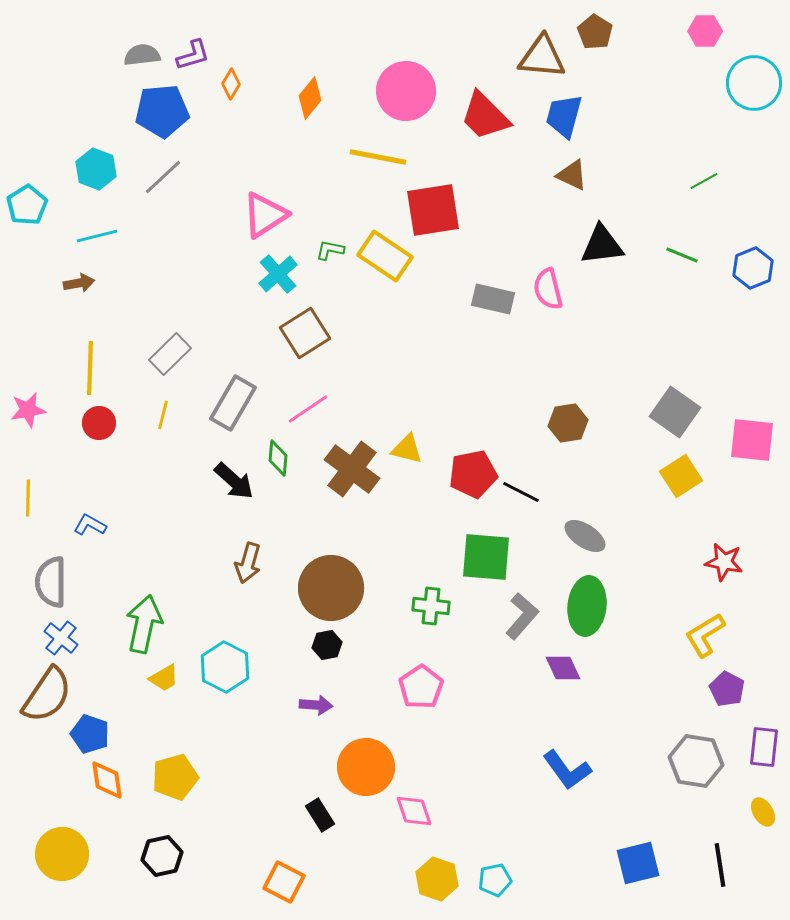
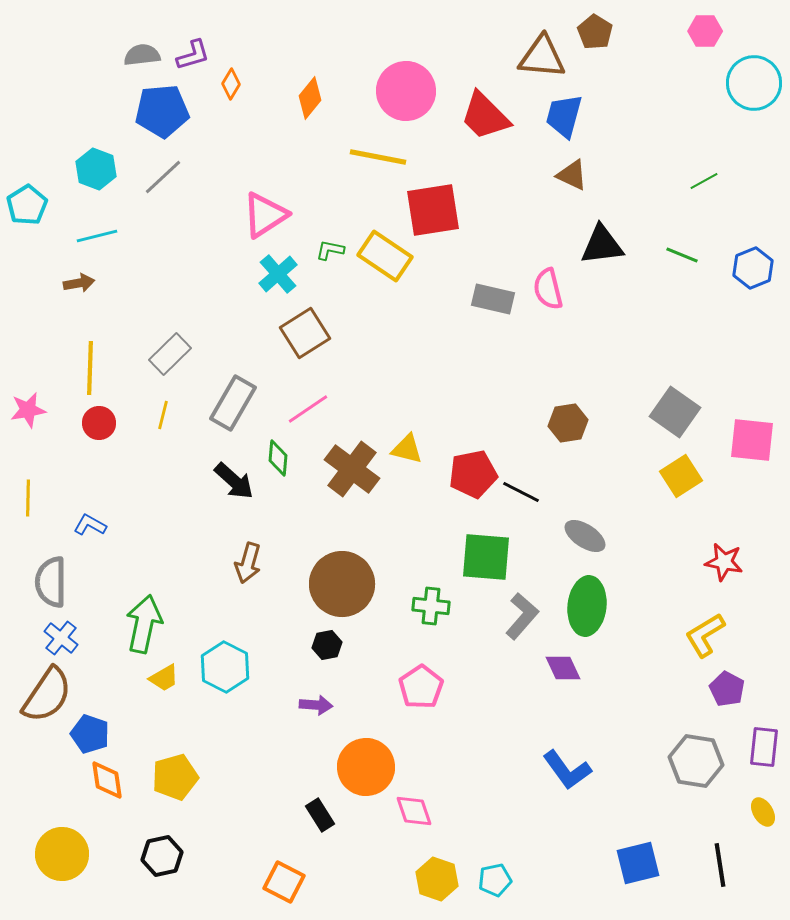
brown circle at (331, 588): moved 11 px right, 4 px up
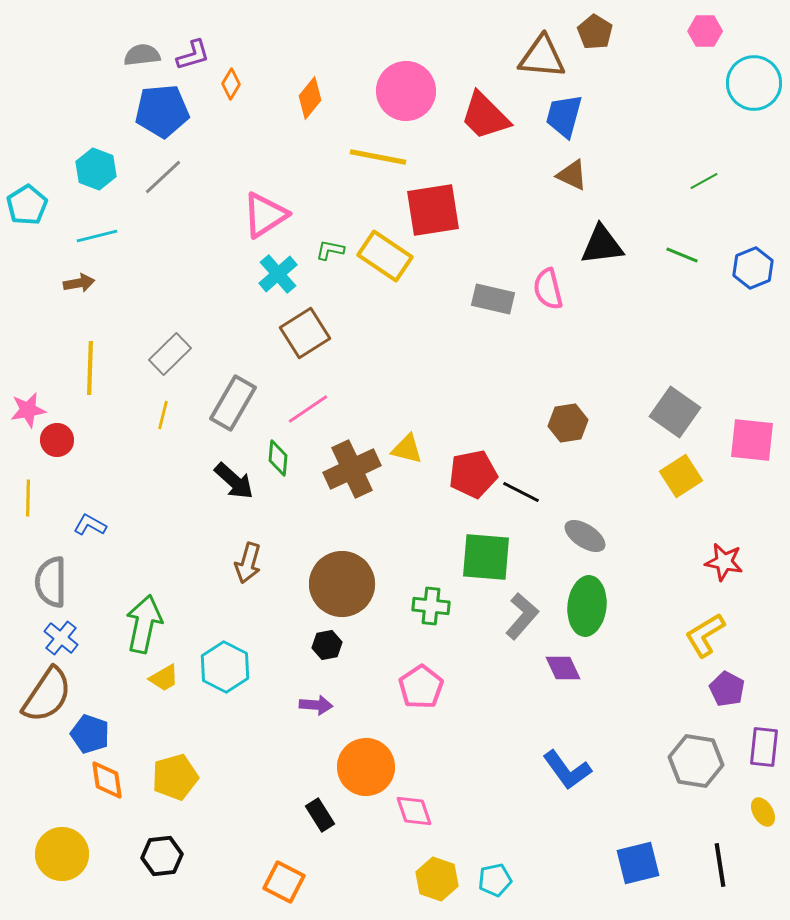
red circle at (99, 423): moved 42 px left, 17 px down
brown cross at (352, 469): rotated 28 degrees clockwise
black hexagon at (162, 856): rotated 6 degrees clockwise
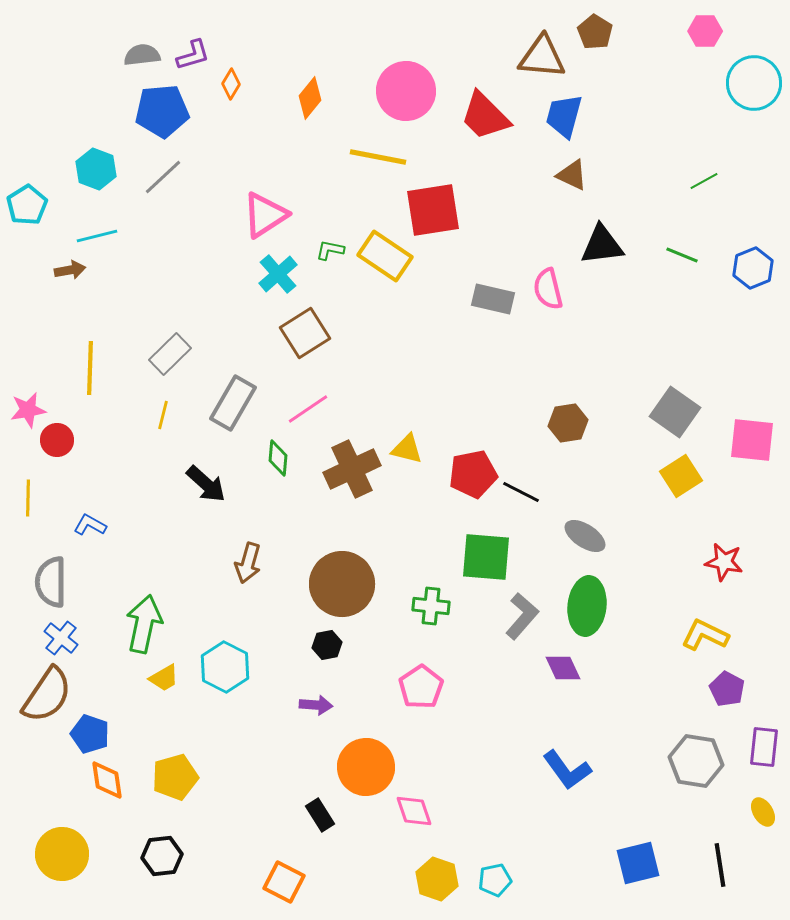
brown arrow at (79, 283): moved 9 px left, 13 px up
black arrow at (234, 481): moved 28 px left, 3 px down
yellow L-shape at (705, 635): rotated 57 degrees clockwise
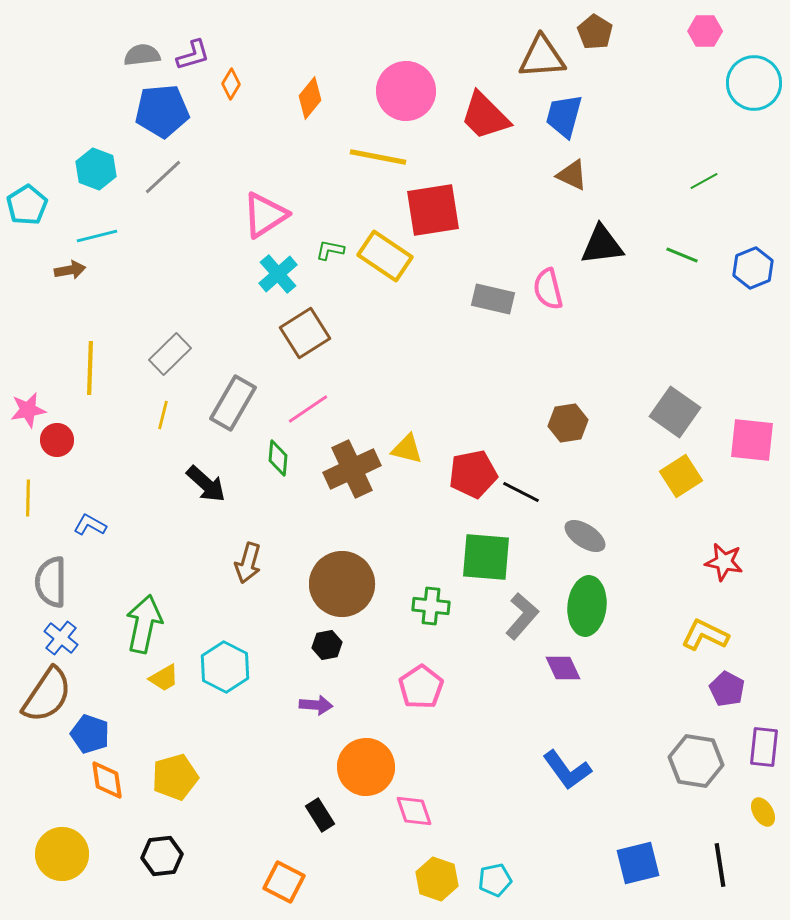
brown triangle at (542, 57): rotated 9 degrees counterclockwise
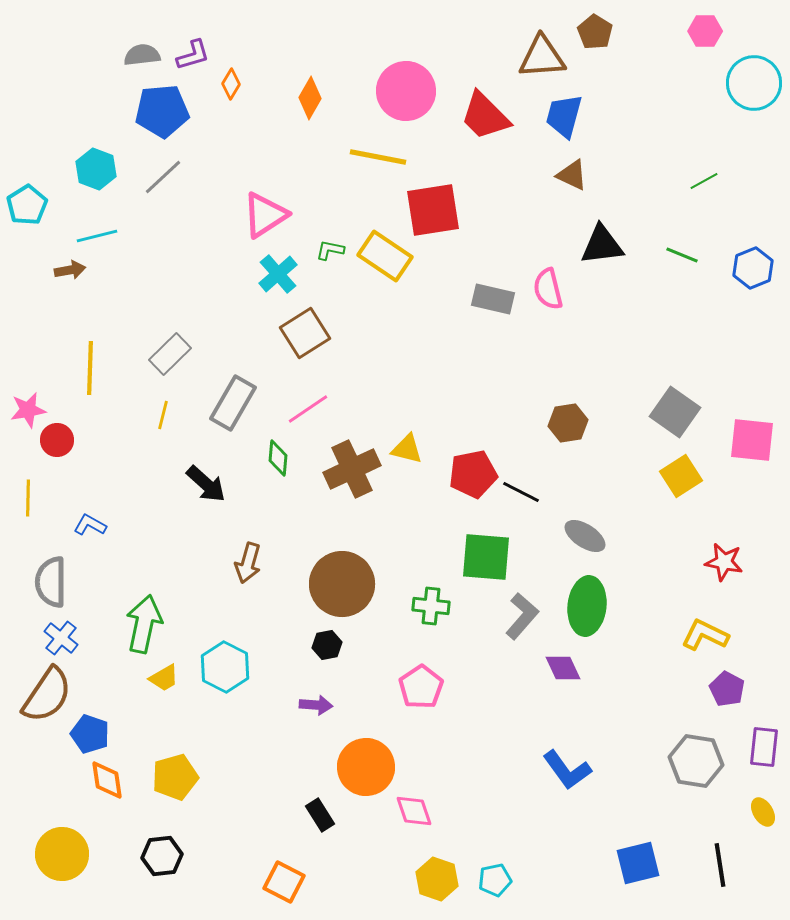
orange diamond at (310, 98): rotated 9 degrees counterclockwise
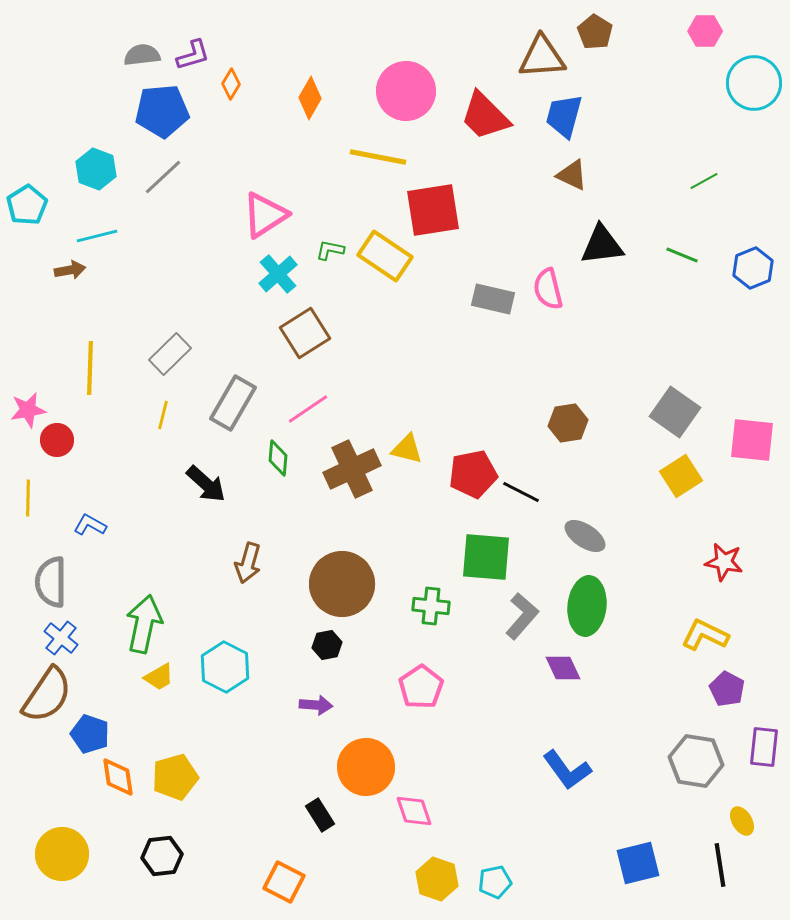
yellow trapezoid at (164, 678): moved 5 px left, 1 px up
orange diamond at (107, 780): moved 11 px right, 3 px up
yellow ellipse at (763, 812): moved 21 px left, 9 px down
cyan pentagon at (495, 880): moved 2 px down
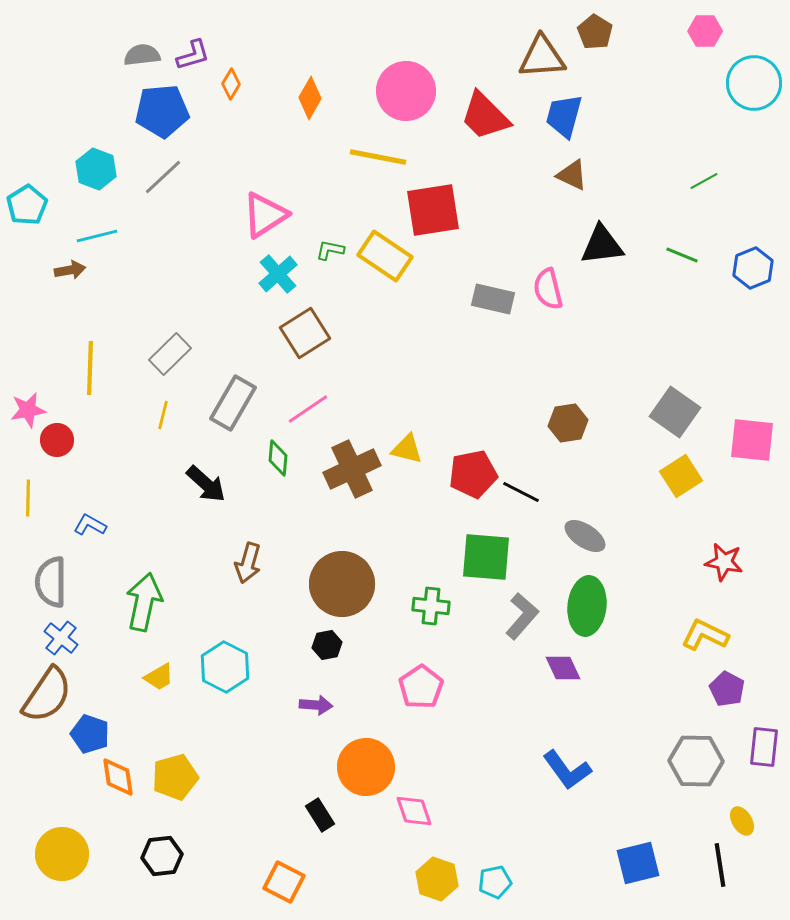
green arrow at (144, 624): moved 22 px up
gray hexagon at (696, 761): rotated 8 degrees counterclockwise
